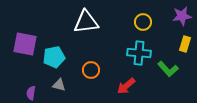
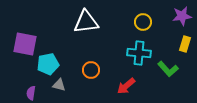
cyan pentagon: moved 6 px left, 7 px down
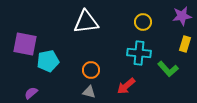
cyan pentagon: moved 3 px up
gray triangle: moved 30 px right, 7 px down
purple semicircle: rotated 40 degrees clockwise
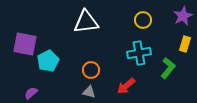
purple star: moved 1 px right; rotated 18 degrees counterclockwise
yellow circle: moved 2 px up
cyan cross: rotated 15 degrees counterclockwise
cyan pentagon: rotated 15 degrees counterclockwise
green L-shape: moved 1 px up; rotated 100 degrees counterclockwise
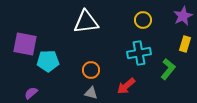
cyan pentagon: rotated 25 degrees clockwise
green L-shape: moved 1 px down
gray triangle: moved 2 px right, 1 px down
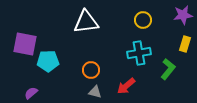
purple star: moved 1 px up; rotated 18 degrees clockwise
gray triangle: moved 4 px right, 1 px up
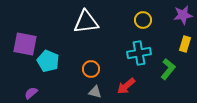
cyan pentagon: rotated 25 degrees clockwise
orange circle: moved 1 px up
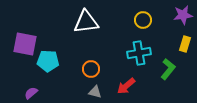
cyan pentagon: rotated 20 degrees counterclockwise
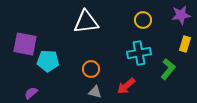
purple star: moved 2 px left
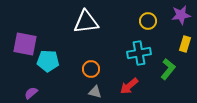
yellow circle: moved 5 px right, 1 px down
red arrow: moved 3 px right
